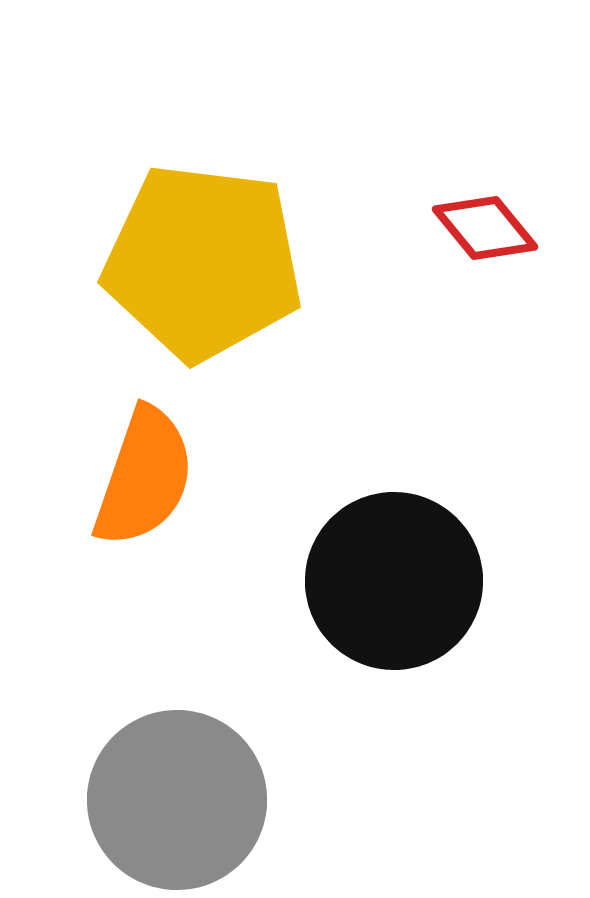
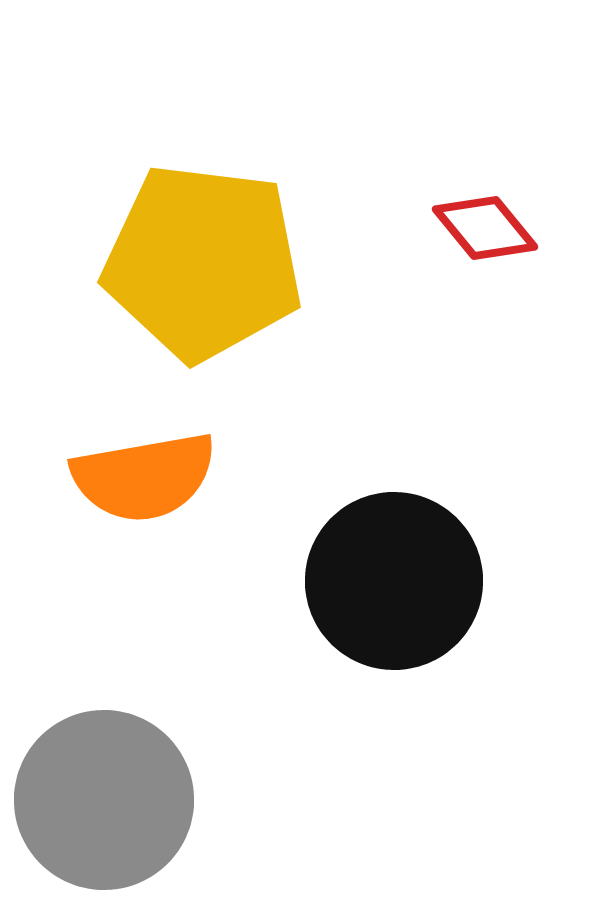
orange semicircle: rotated 61 degrees clockwise
gray circle: moved 73 px left
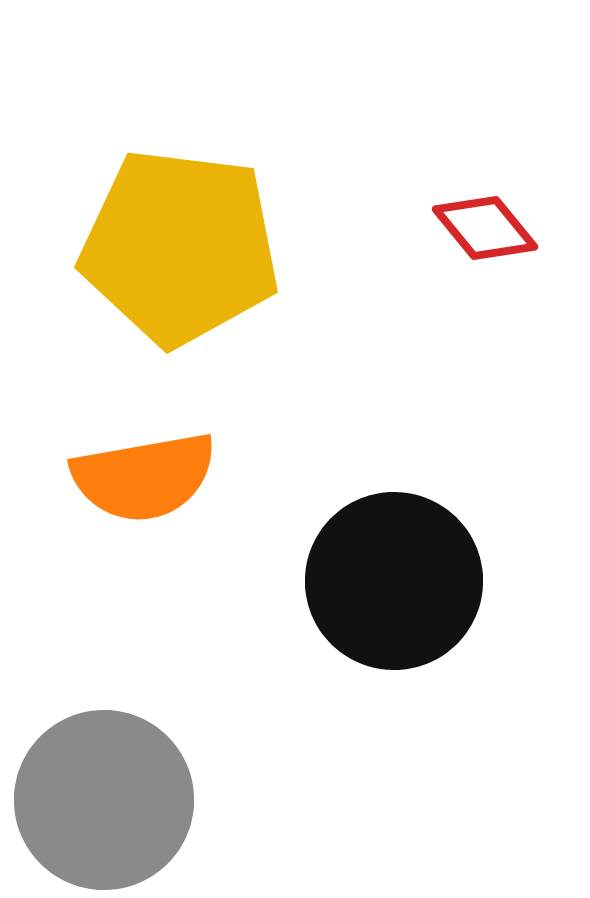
yellow pentagon: moved 23 px left, 15 px up
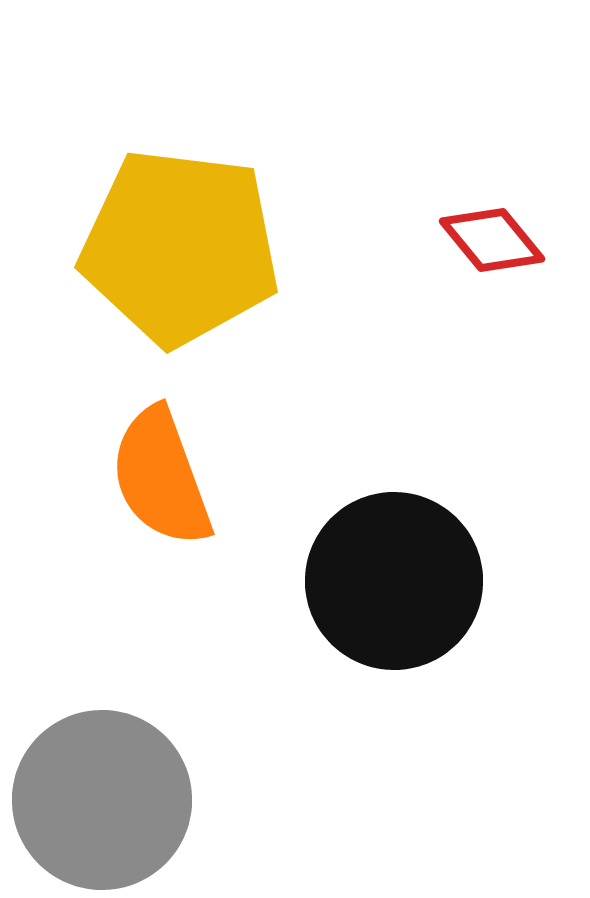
red diamond: moved 7 px right, 12 px down
orange semicircle: moved 17 px right; rotated 80 degrees clockwise
gray circle: moved 2 px left
